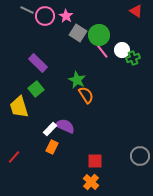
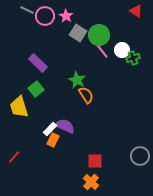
orange rectangle: moved 1 px right, 7 px up
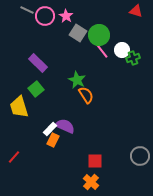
red triangle: rotated 16 degrees counterclockwise
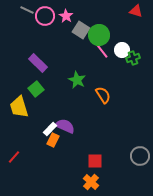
gray square: moved 3 px right, 3 px up
orange semicircle: moved 17 px right
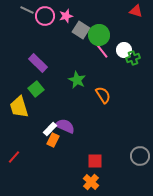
pink star: rotated 24 degrees clockwise
white circle: moved 2 px right
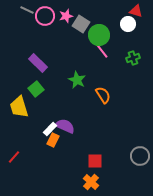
gray square: moved 6 px up
white circle: moved 4 px right, 26 px up
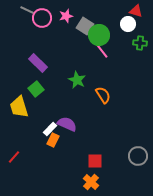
pink circle: moved 3 px left, 2 px down
gray square: moved 4 px right, 2 px down
green cross: moved 7 px right, 15 px up; rotated 24 degrees clockwise
purple semicircle: moved 2 px right, 2 px up
gray circle: moved 2 px left
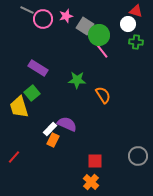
pink circle: moved 1 px right, 1 px down
green cross: moved 4 px left, 1 px up
purple rectangle: moved 5 px down; rotated 12 degrees counterclockwise
green star: rotated 24 degrees counterclockwise
green square: moved 4 px left, 4 px down
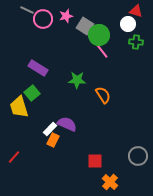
orange cross: moved 19 px right
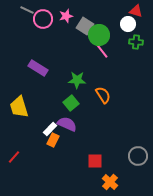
green square: moved 39 px right, 10 px down
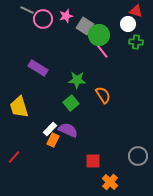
purple semicircle: moved 1 px right, 6 px down
red square: moved 2 px left
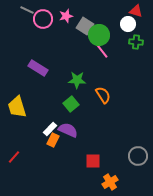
green square: moved 1 px down
yellow trapezoid: moved 2 px left
orange cross: rotated 14 degrees clockwise
